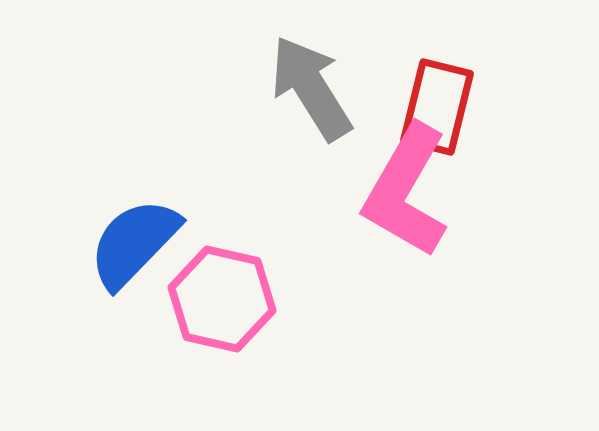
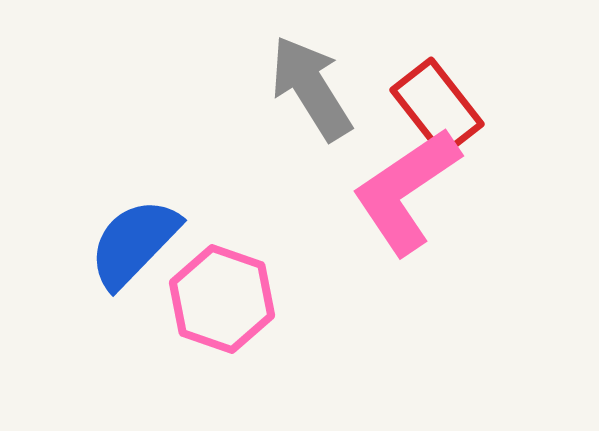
red rectangle: rotated 52 degrees counterclockwise
pink L-shape: rotated 26 degrees clockwise
pink hexagon: rotated 6 degrees clockwise
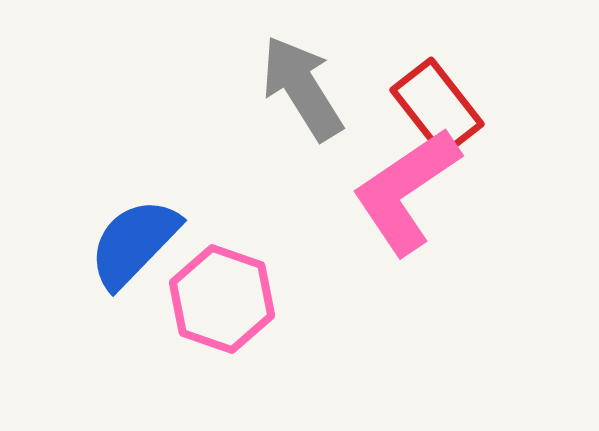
gray arrow: moved 9 px left
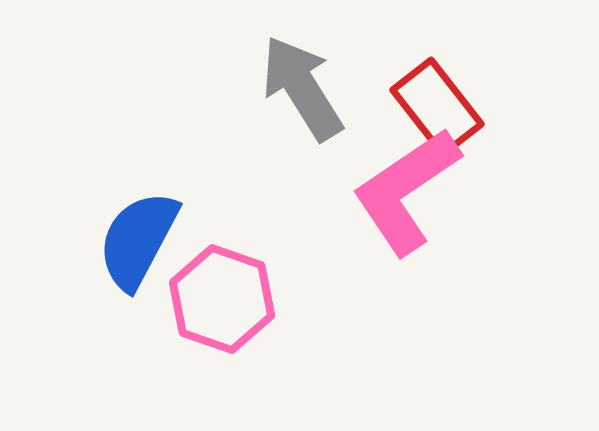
blue semicircle: moved 4 px right, 3 px up; rotated 16 degrees counterclockwise
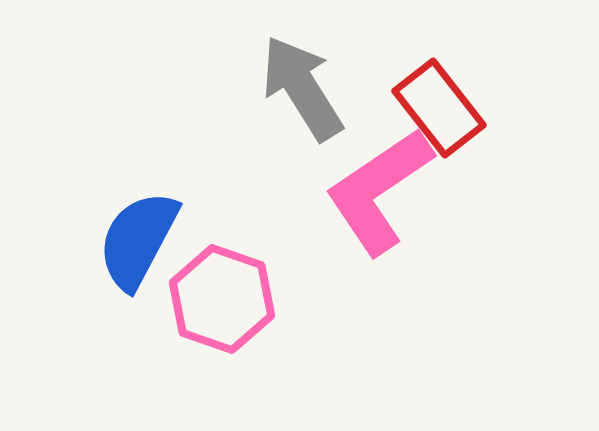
red rectangle: moved 2 px right, 1 px down
pink L-shape: moved 27 px left
